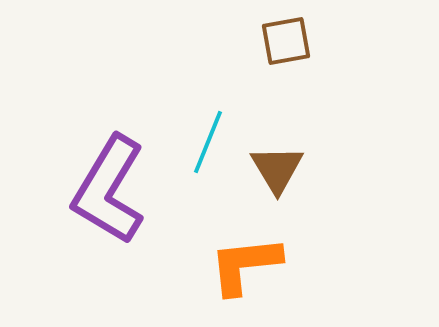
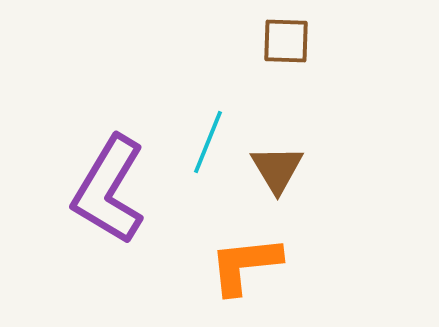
brown square: rotated 12 degrees clockwise
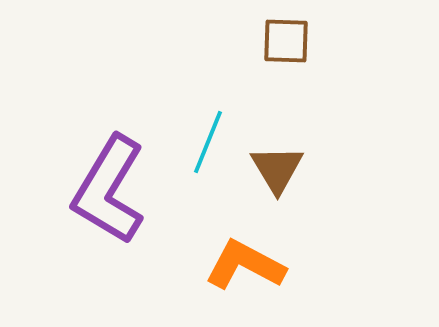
orange L-shape: rotated 34 degrees clockwise
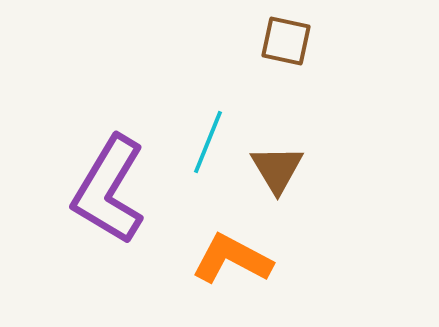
brown square: rotated 10 degrees clockwise
orange L-shape: moved 13 px left, 6 px up
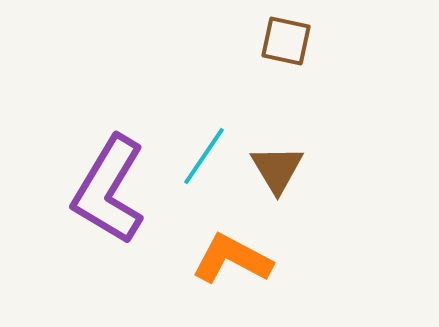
cyan line: moved 4 px left, 14 px down; rotated 12 degrees clockwise
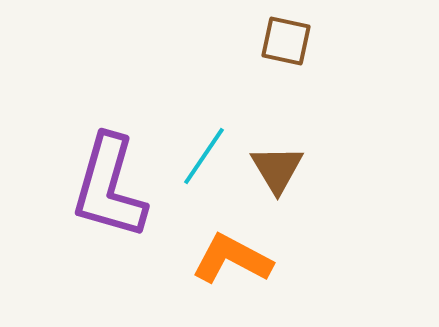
purple L-shape: moved 3 px up; rotated 15 degrees counterclockwise
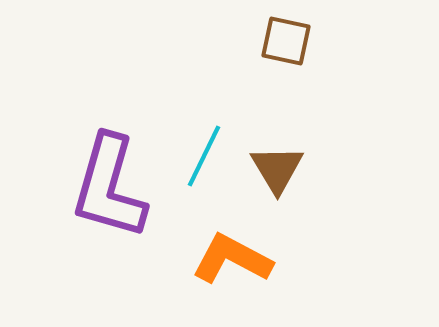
cyan line: rotated 8 degrees counterclockwise
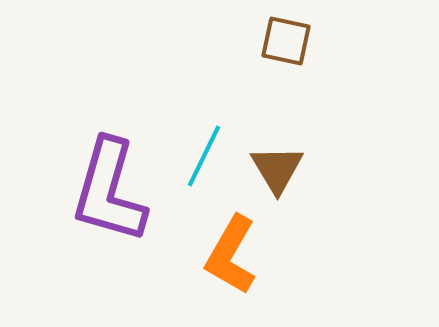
purple L-shape: moved 4 px down
orange L-shape: moved 1 px left, 4 px up; rotated 88 degrees counterclockwise
